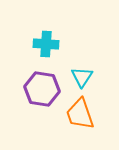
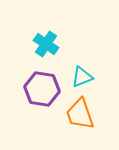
cyan cross: rotated 30 degrees clockwise
cyan triangle: rotated 35 degrees clockwise
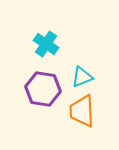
purple hexagon: moved 1 px right
orange trapezoid: moved 2 px right, 3 px up; rotated 16 degrees clockwise
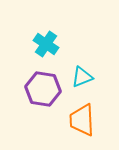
orange trapezoid: moved 9 px down
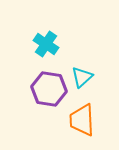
cyan triangle: rotated 20 degrees counterclockwise
purple hexagon: moved 6 px right
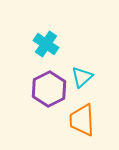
purple hexagon: rotated 24 degrees clockwise
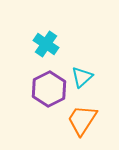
orange trapezoid: rotated 36 degrees clockwise
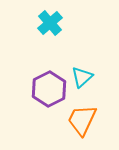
cyan cross: moved 4 px right, 21 px up; rotated 15 degrees clockwise
orange trapezoid: rotated 8 degrees counterclockwise
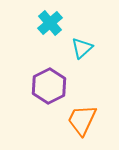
cyan triangle: moved 29 px up
purple hexagon: moved 3 px up
